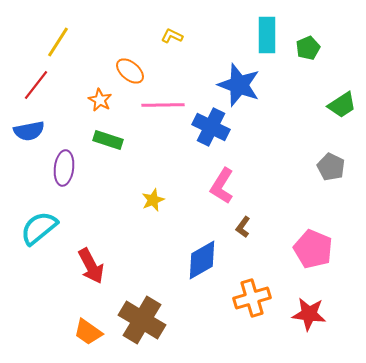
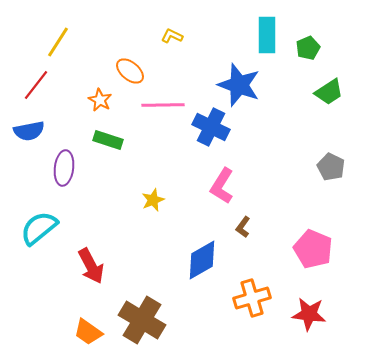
green trapezoid: moved 13 px left, 13 px up
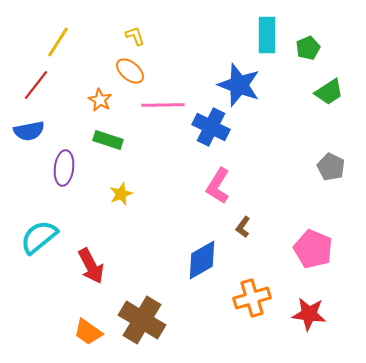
yellow L-shape: moved 37 px left; rotated 45 degrees clockwise
pink L-shape: moved 4 px left
yellow star: moved 32 px left, 6 px up
cyan semicircle: moved 9 px down
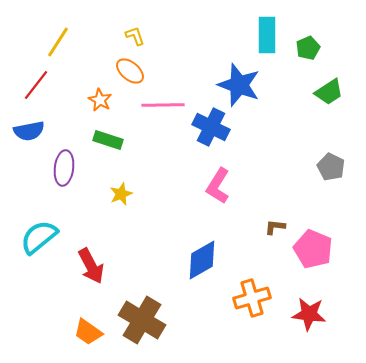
brown L-shape: moved 32 px right; rotated 60 degrees clockwise
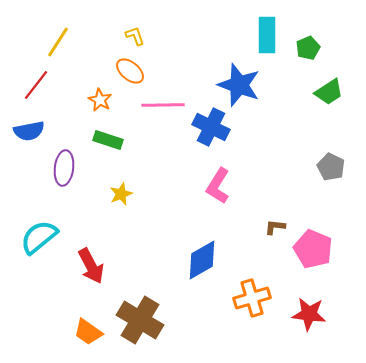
brown cross: moved 2 px left
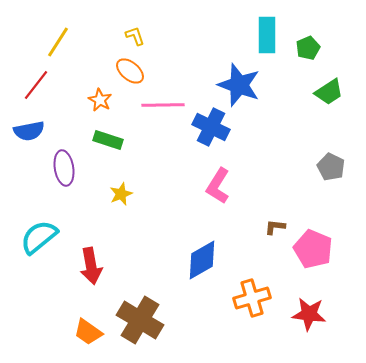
purple ellipse: rotated 16 degrees counterclockwise
red arrow: rotated 18 degrees clockwise
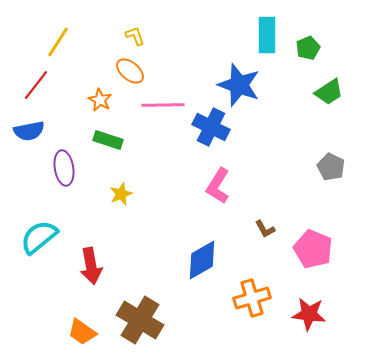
brown L-shape: moved 10 px left, 2 px down; rotated 125 degrees counterclockwise
orange trapezoid: moved 6 px left
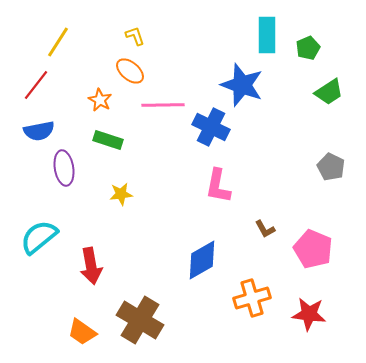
blue star: moved 3 px right
blue semicircle: moved 10 px right
pink L-shape: rotated 21 degrees counterclockwise
yellow star: rotated 15 degrees clockwise
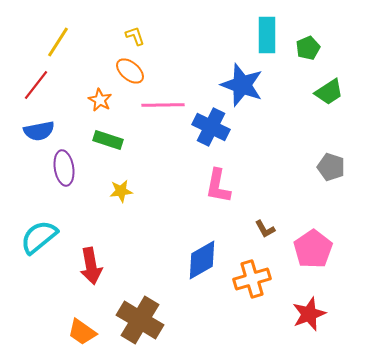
gray pentagon: rotated 8 degrees counterclockwise
yellow star: moved 3 px up
pink pentagon: rotated 15 degrees clockwise
orange cross: moved 19 px up
red star: rotated 28 degrees counterclockwise
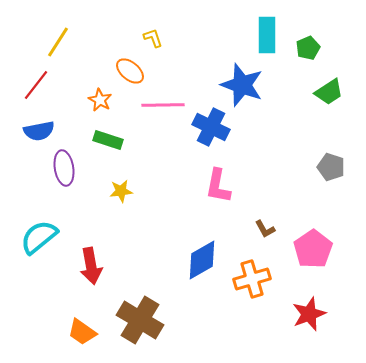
yellow L-shape: moved 18 px right, 2 px down
